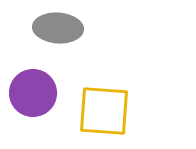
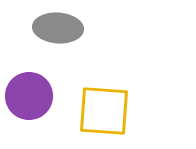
purple circle: moved 4 px left, 3 px down
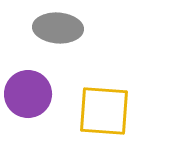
purple circle: moved 1 px left, 2 px up
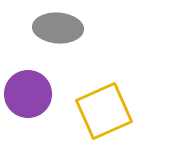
yellow square: rotated 28 degrees counterclockwise
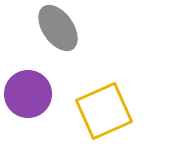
gray ellipse: rotated 51 degrees clockwise
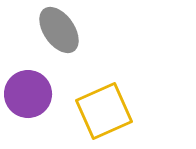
gray ellipse: moved 1 px right, 2 px down
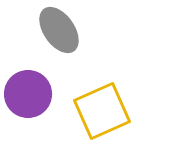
yellow square: moved 2 px left
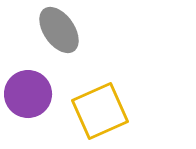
yellow square: moved 2 px left
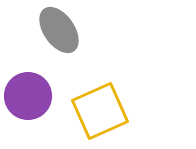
purple circle: moved 2 px down
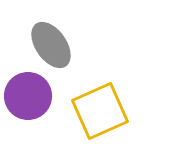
gray ellipse: moved 8 px left, 15 px down
